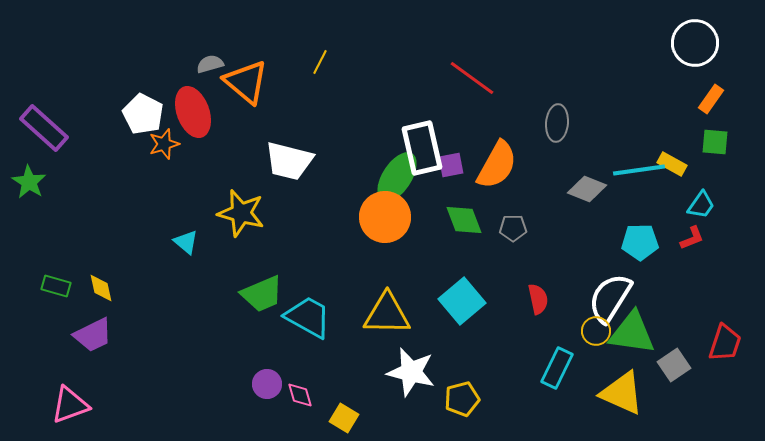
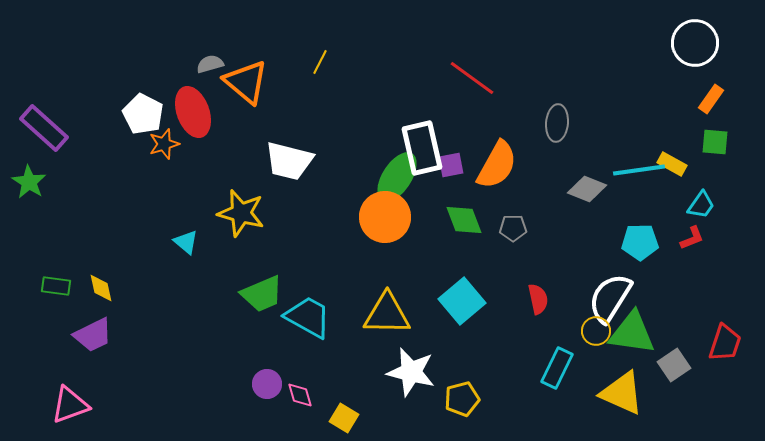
green rectangle at (56, 286): rotated 8 degrees counterclockwise
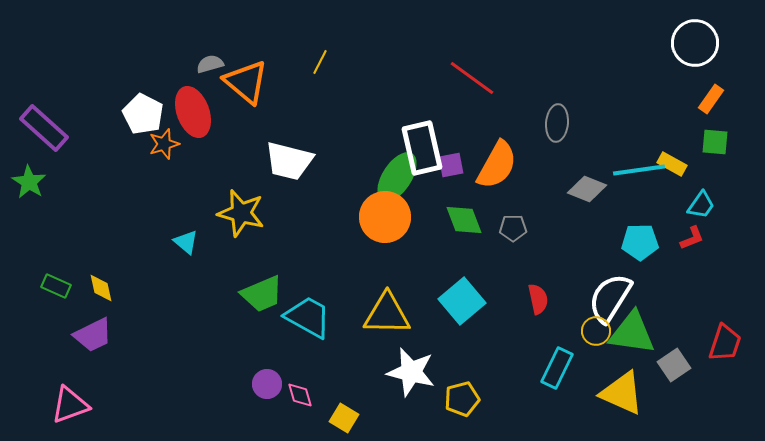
green rectangle at (56, 286): rotated 16 degrees clockwise
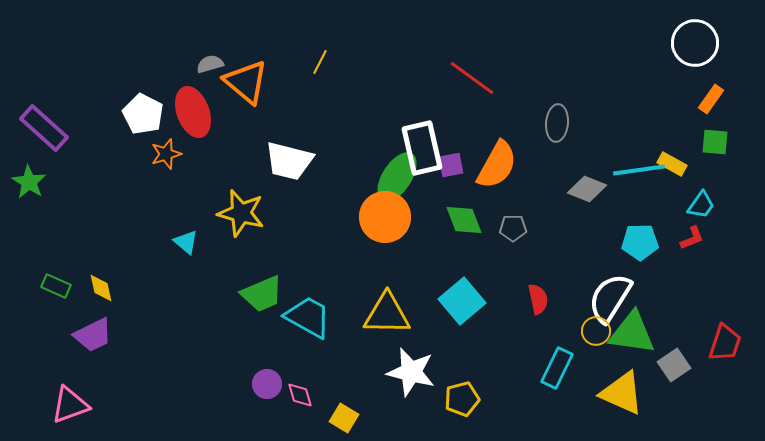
orange star at (164, 144): moved 2 px right, 10 px down
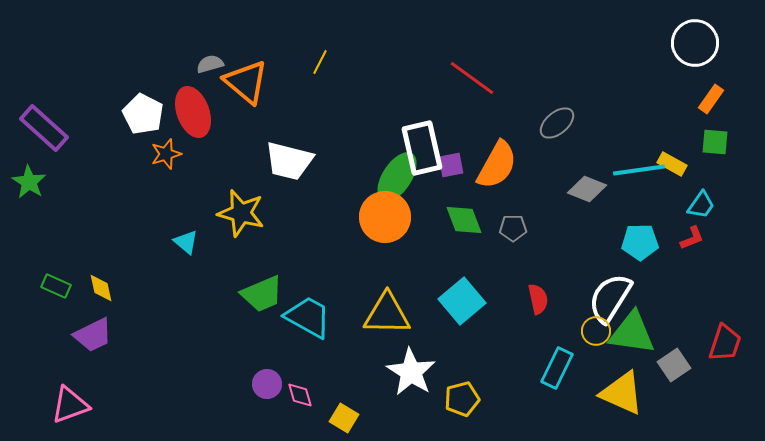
gray ellipse at (557, 123): rotated 45 degrees clockwise
white star at (411, 372): rotated 18 degrees clockwise
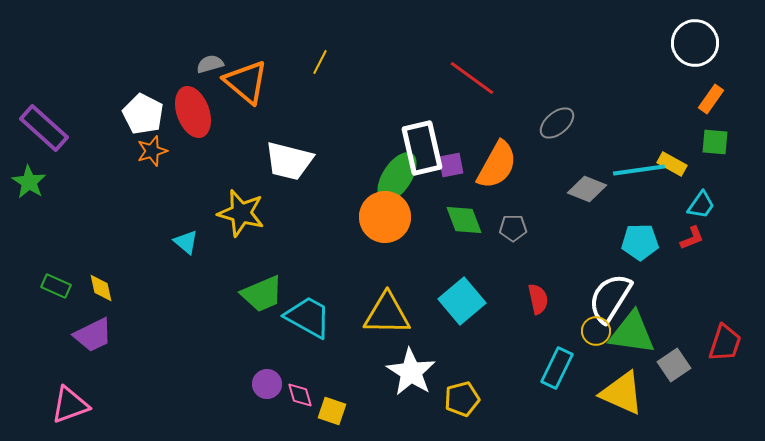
orange star at (166, 154): moved 14 px left, 3 px up
yellow square at (344, 418): moved 12 px left, 7 px up; rotated 12 degrees counterclockwise
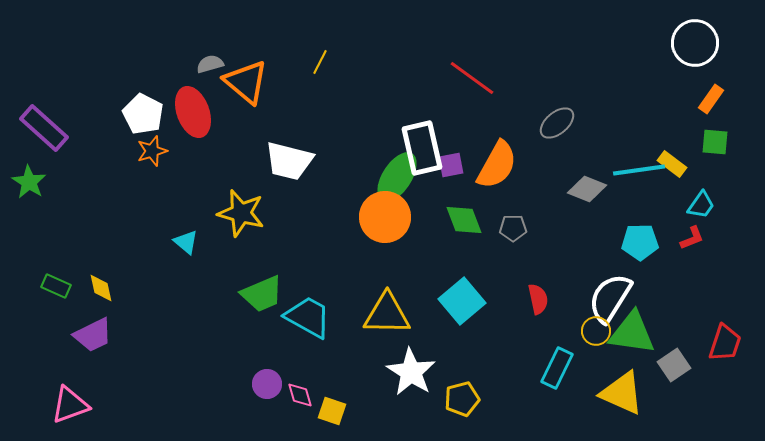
yellow rectangle at (672, 164): rotated 8 degrees clockwise
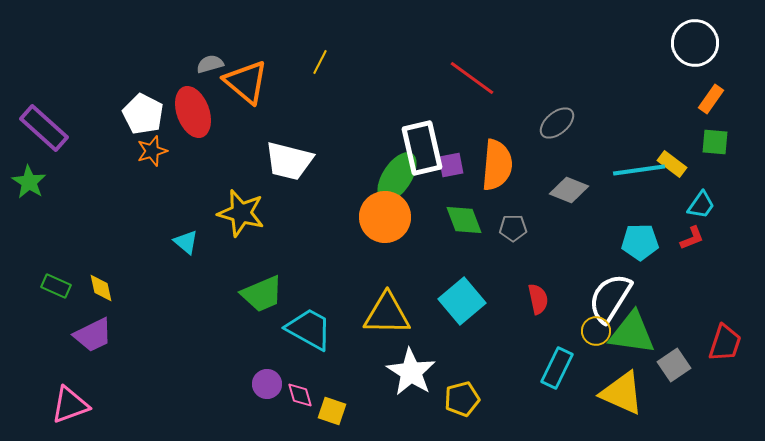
orange semicircle at (497, 165): rotated 24 degrees counterclockwise
gray diamond at (587, 189): moved 18 px left, 1 px down
cyan trapezoid at (308, 317): moved 1 px right, 12 px down
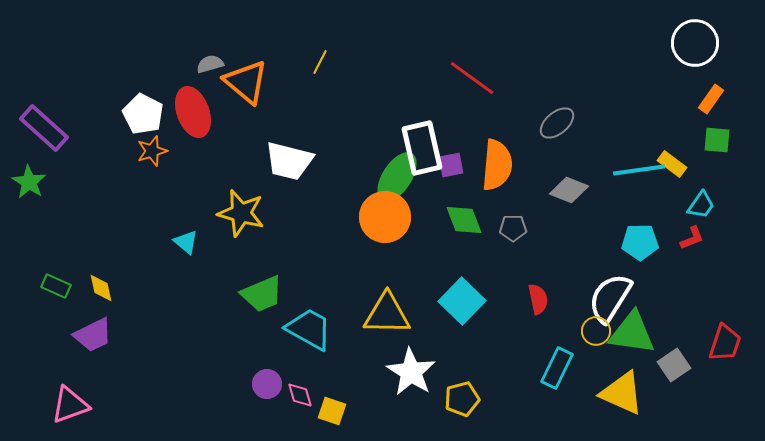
green square at (715, 142): moved 2 px right, 2 px up
cyan square at (462, 301): rotated 6 degrees counterclockwise
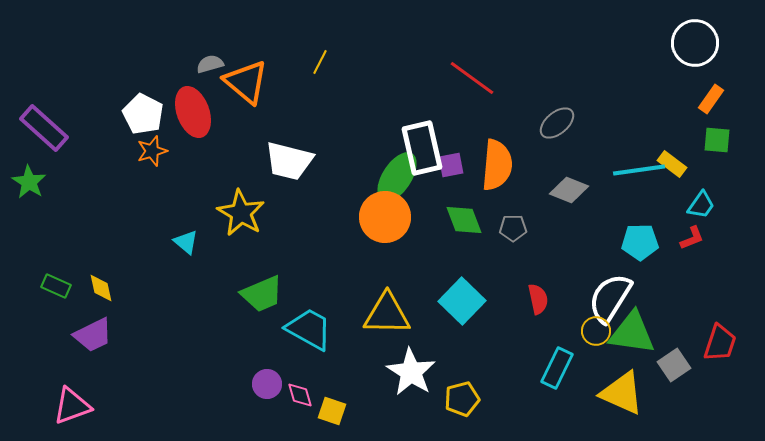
yellow star at (241, 213): rotated 15 degrees clockwise
red trapezoid at (725, 343): moved 5 px left
pink triangle at (70, 405): moved 2 px right, 1 px down
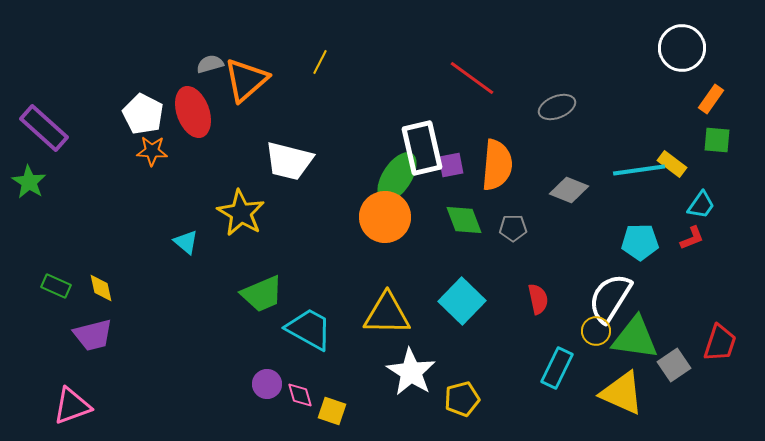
white circle at (695, 43): moved 13 px left, 5 px down
orange triangle at (246, 82): moved 2 px up; rotated 39 degrees clockwise
gray ellipse at (557, 123): moved 16 px up; rotated 18 degrees clockwise
orange star at (152, 151): rotated 20 degrees clockwise
green triangle at (632, 333): moved 3 px right, 5 px down
purple trapezoid at (93, 335): rotated 12 degrees clockwise
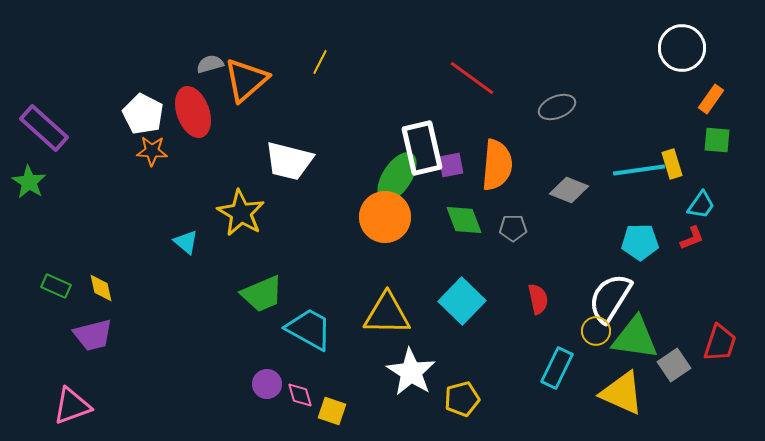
yellow rectangle at (672, 164): rotated 36 degrees clockwise
